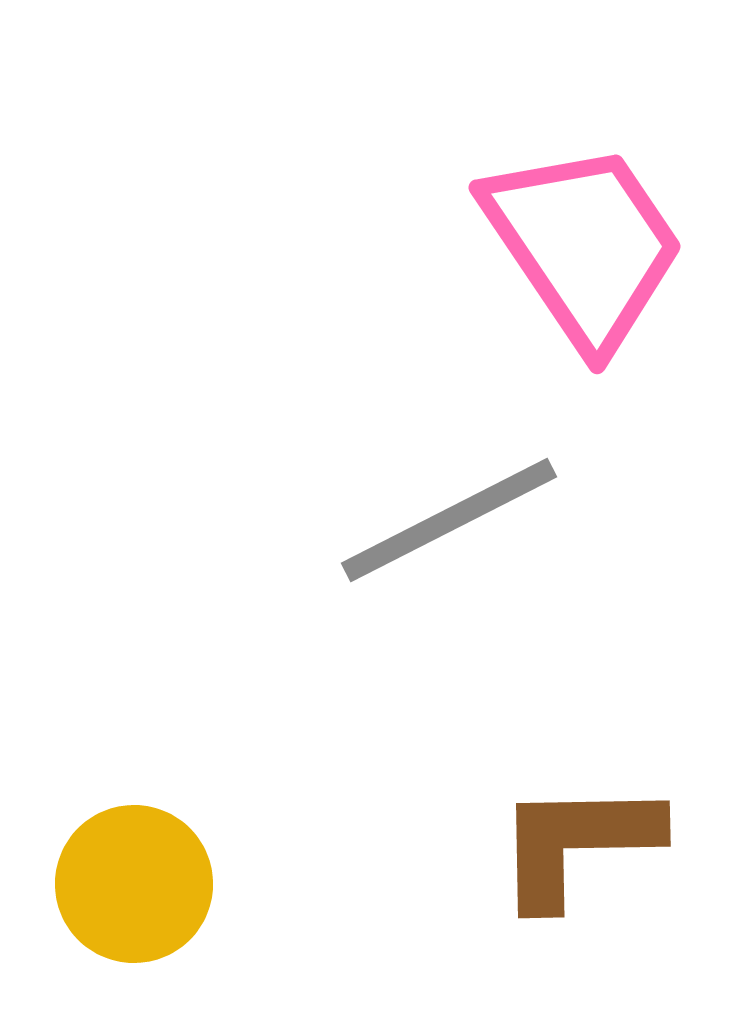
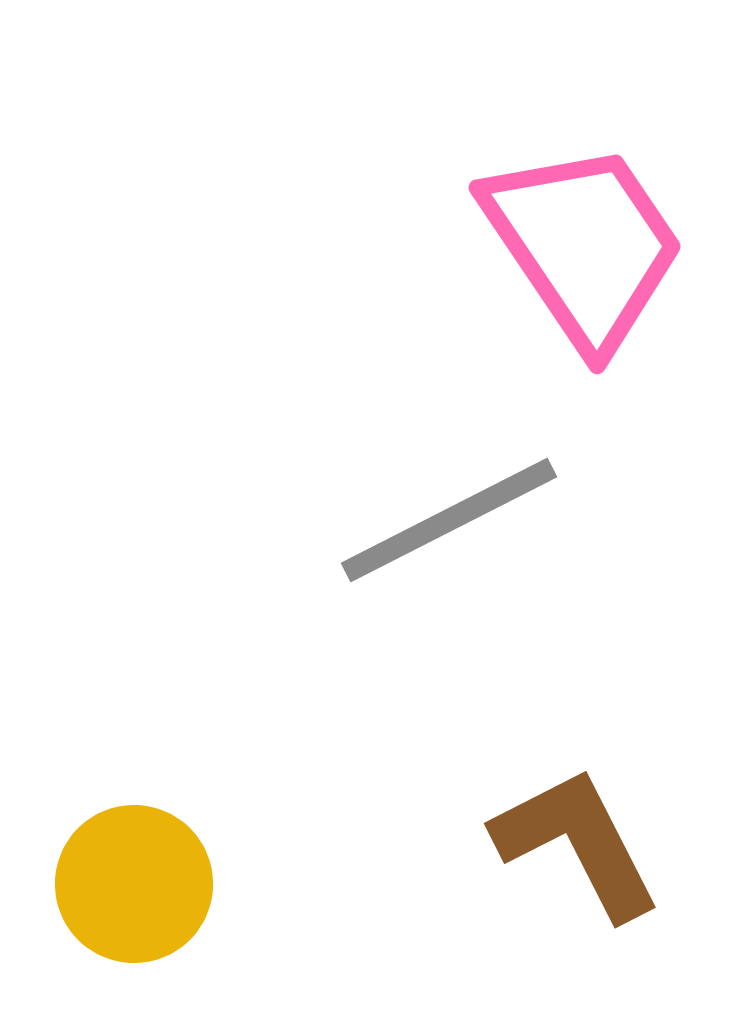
brown L-shape: rotated 64 degrees clockwise
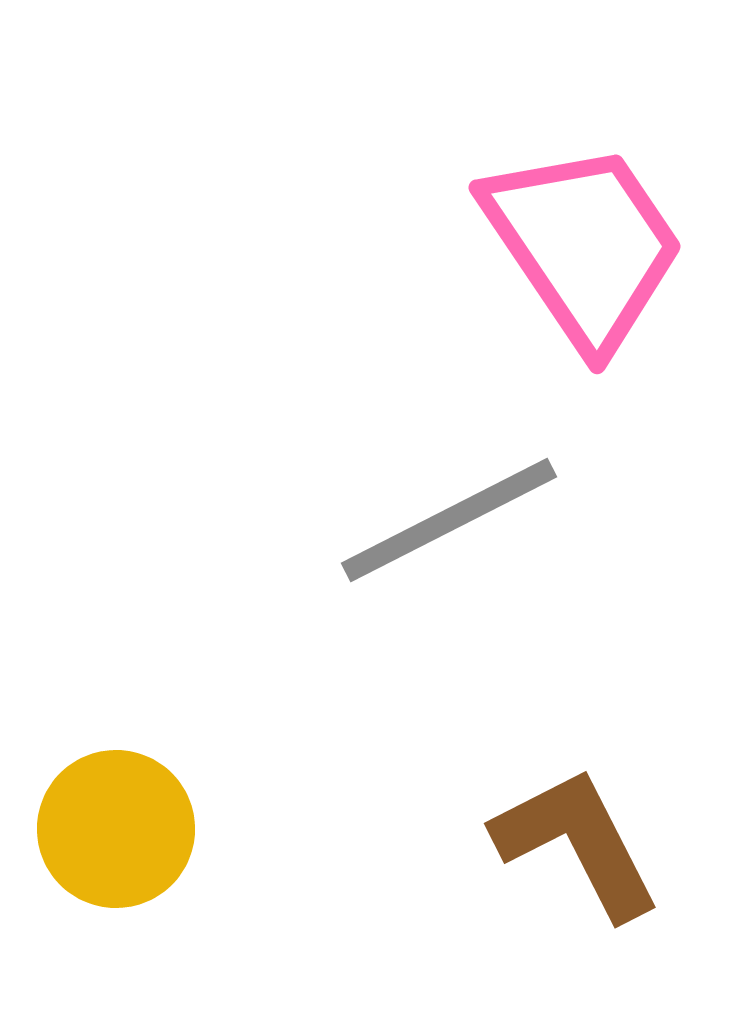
yellow circle: moved 18 px left, 55 px up
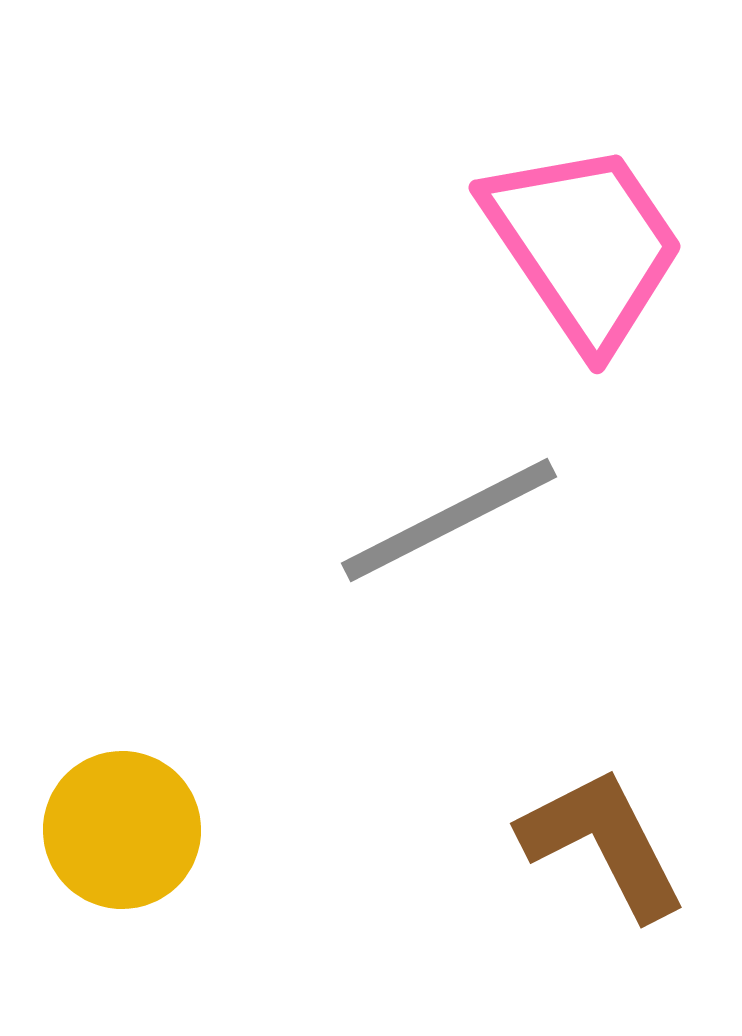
yellow circle: moved 6 px right, 1 px down
brown L-shape: moved 26 px right
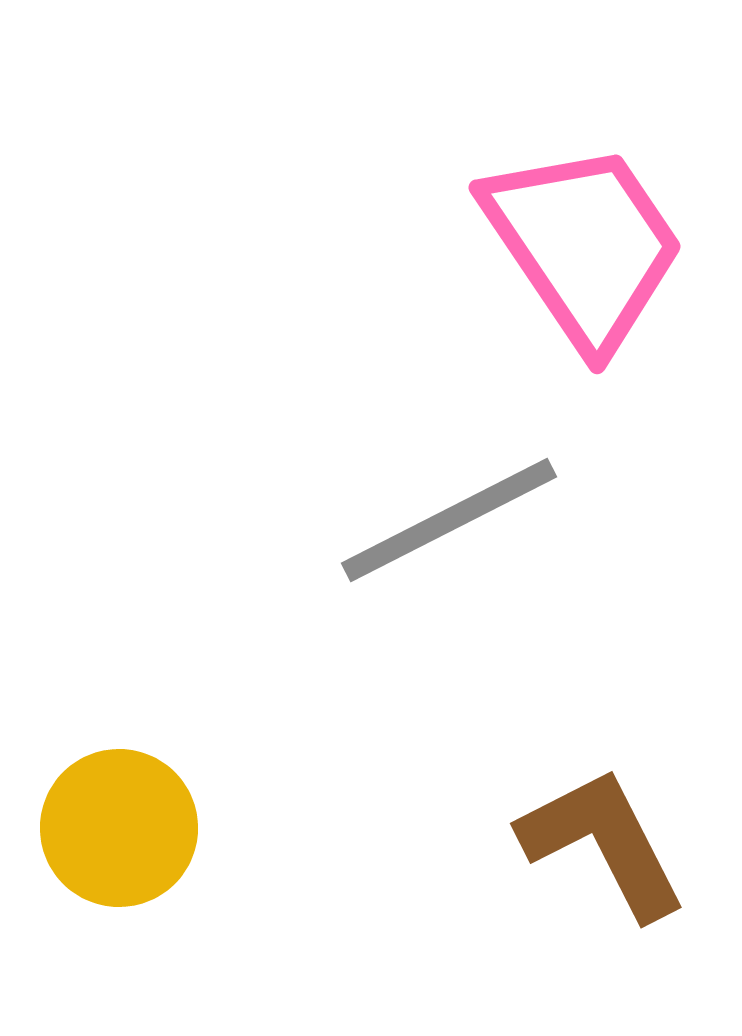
yellow circle: moved 3 px left, 2 px up
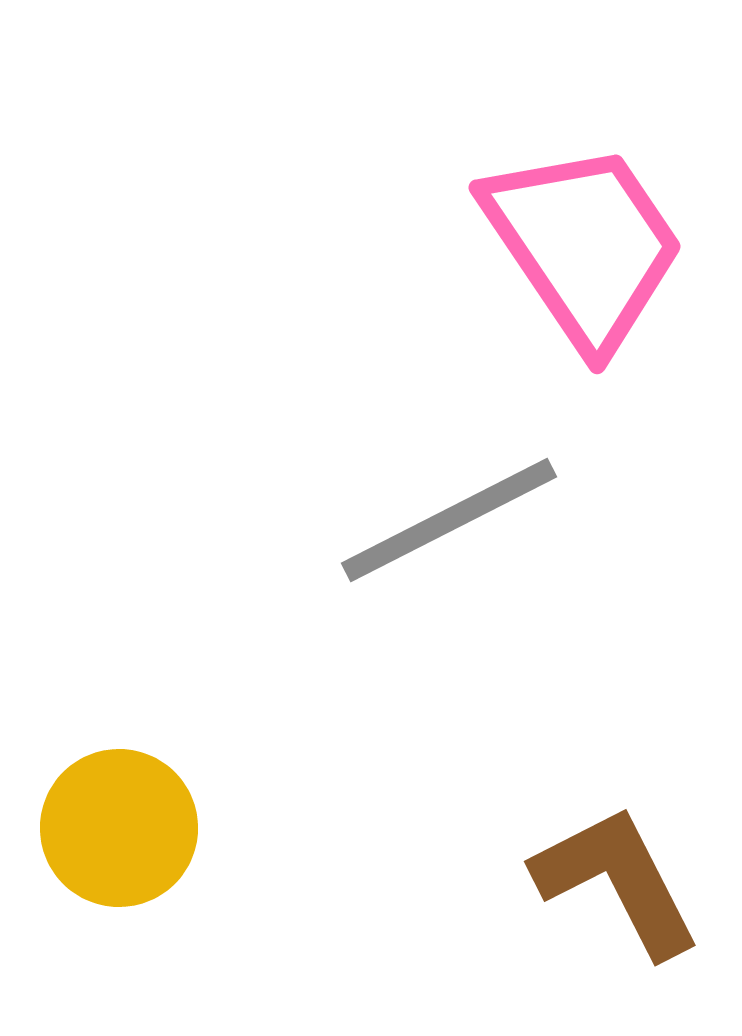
brown L-shape: moved 14 px right, 38 px down
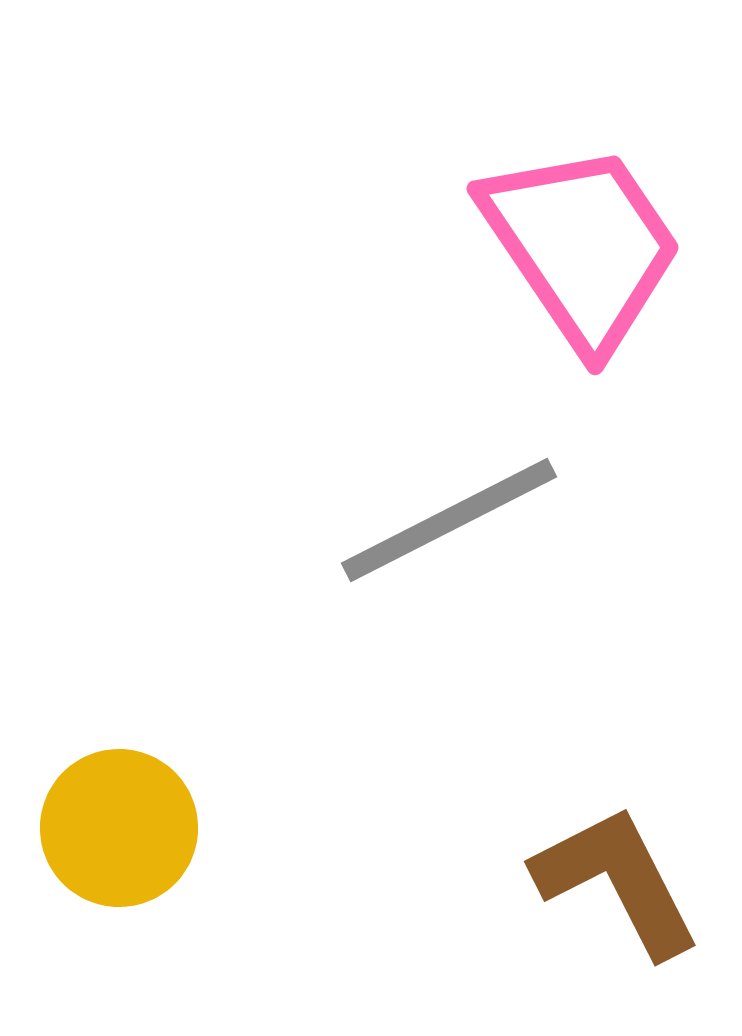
pink trapezoid: moved 2 px left, 1 px down
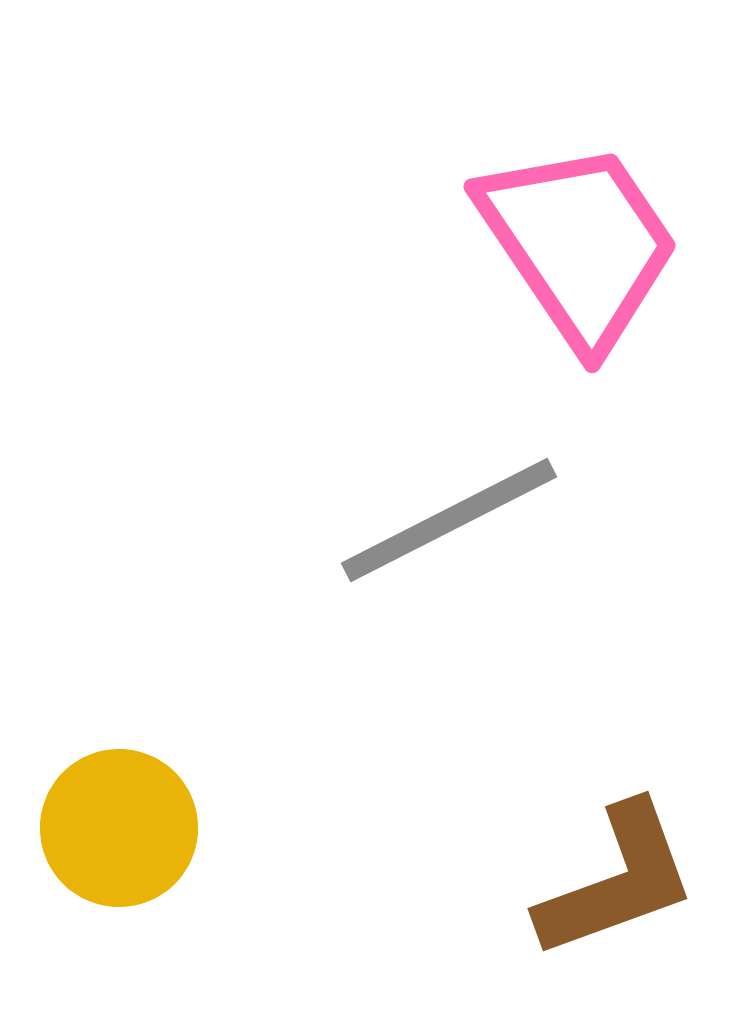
pink trapezoid: moved 3 px left, 2 px up
brown L-shape: rotated 97 degrees clockwise
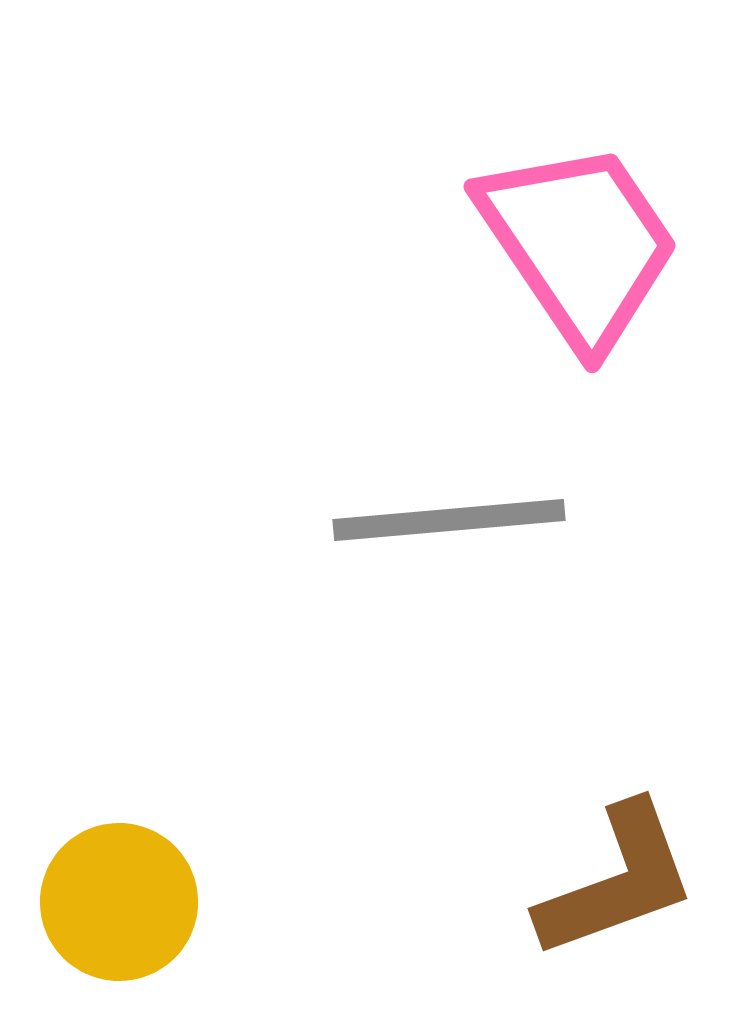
gray line: rotated 22 degrees clockwise
yellow circle: moved 74 px down
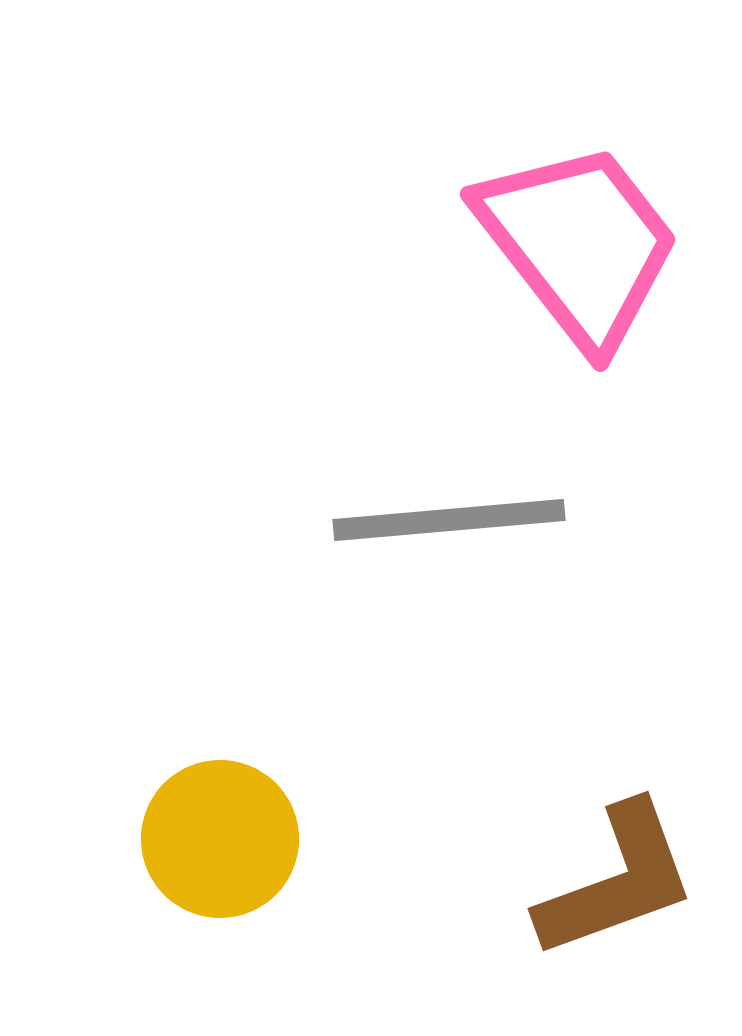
pink trapezoid: rotated 4 degrees counterclockwise
yellow circle: moved 101 px right, 63 px up
